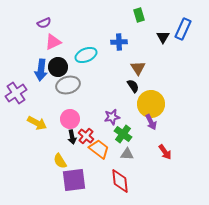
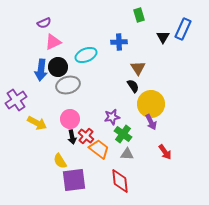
purple cross: moved 7 px down
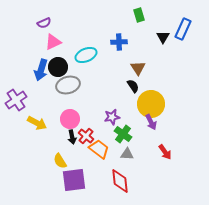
blue arrow: rotated 10 degrees clockwise
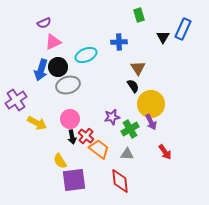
green cross: moved 7 px right, 5 px up; rotated 24 degrees clockwise
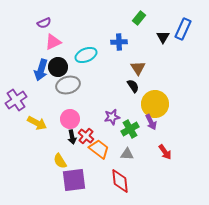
green rectangle: moved 3 px down; rotated 56 degrees clockwise
yellow circle: moved 4 px right
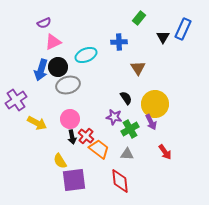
black semicircle: moved 7 px left, 12 px down
purple star: moved 2 px right; rotated 21 degrees clockwise
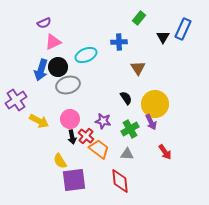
purple star: moved 11 px left, 4 px down
yellow arrow: moved 2 px right, 2 px up
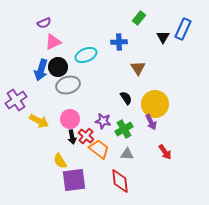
green cross: moved 6 px left
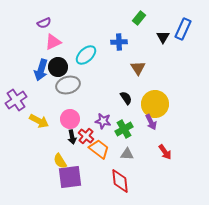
cyan ellipse: rotated 20 degrees counterclockwise
purple square: moved 4 px left, 3 px up
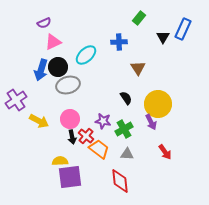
yellow circle: moved 3 px right
yellow semicircle: rotated 119 degrees clockwise
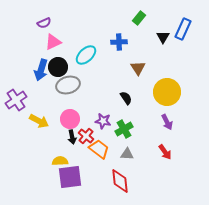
yellow circle: moved 9 px right, 12 px up
purple arrow: moved 16 px right
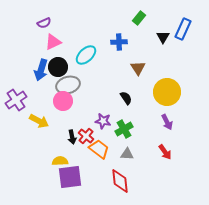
pink circle: moved 7 px left, 18 px up
